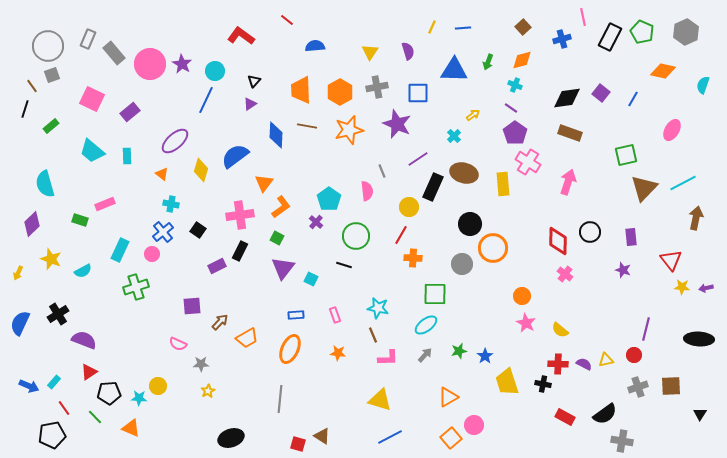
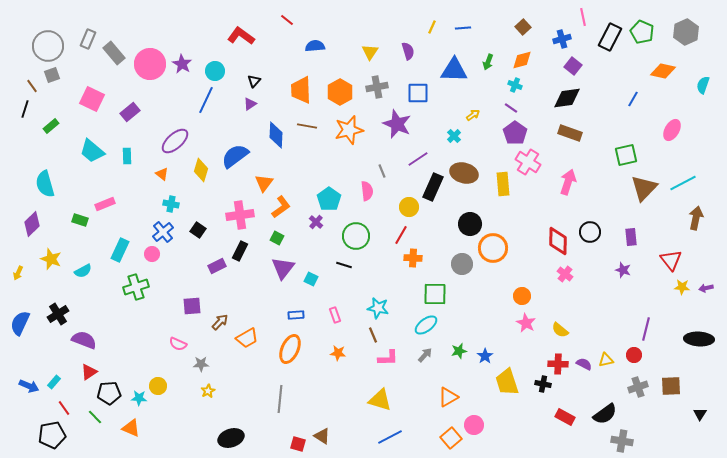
purple square at (601, 93): moved 28 px left, 27 px up
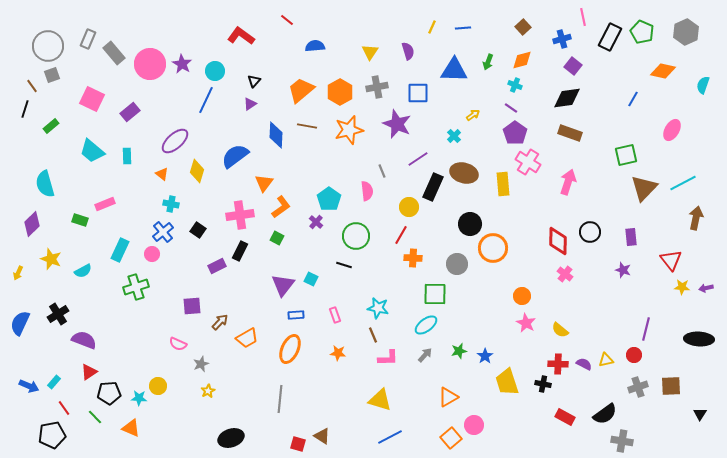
orange trapezoid at (301, 90): rotated 52 degrees clockwise
yellow diamond at (201, 170): moved 4 px left, 1 px down
gray circle at (462, 264): moved 5 px left
purple triangle at (283, 268): moved 17 px down
gray star at (201, 364): rotated 21 degrees counterclockwise
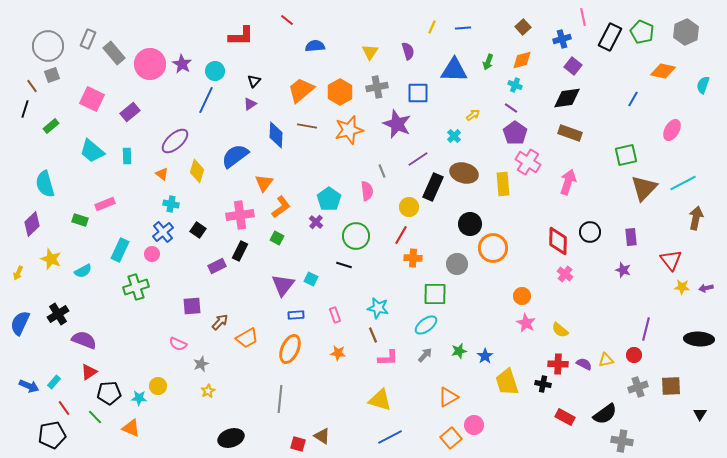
red L-shape at (241, 36): rotated 144 degrees clockwise
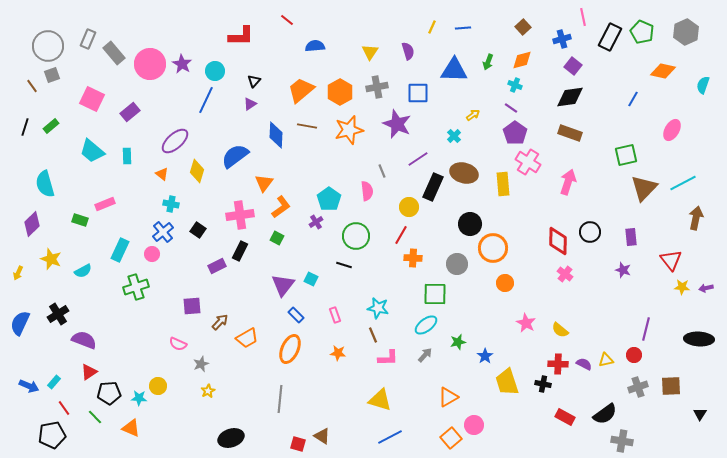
black diamond at (567, 98): moved 3 px right, 1 px up
black line at (25, 109): moved 18 px down
purple cross at (316, 222): rotated 16 degrees clockwise
orange circle at (522, 296): moved 17 px left, 13 px up
blue rectangle at (296, 315): rotated 49 degrees clockwise
green star at (459, 351): moved 1 px left, 9 px up
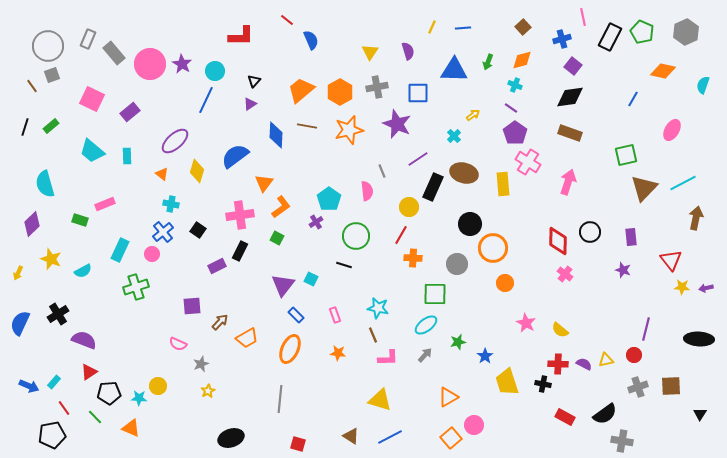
blue semicircle at (315, 46): moved 4 px left, 6 px up; rotated 72 degrees clockwise
brown triangle at (322, 436): moved 29 px right
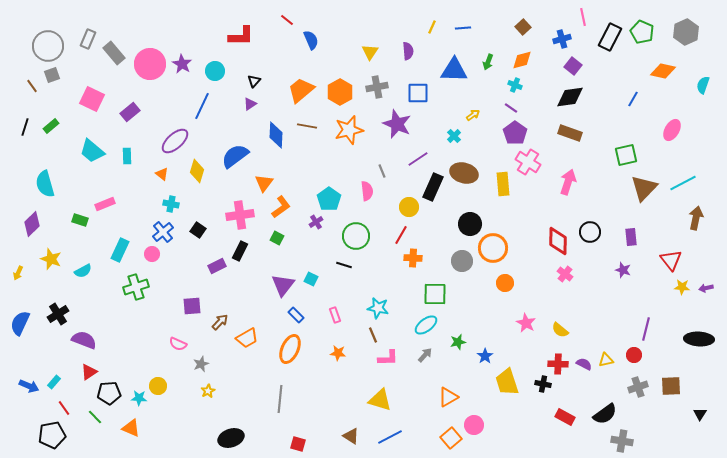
purple semicircle at (408, 51): rotated 12 degrees clockwise
blue line at (206, 100): moved 4 px left, 6 px down
gray circle at (457, 264): moved 5 px right, 3 px up
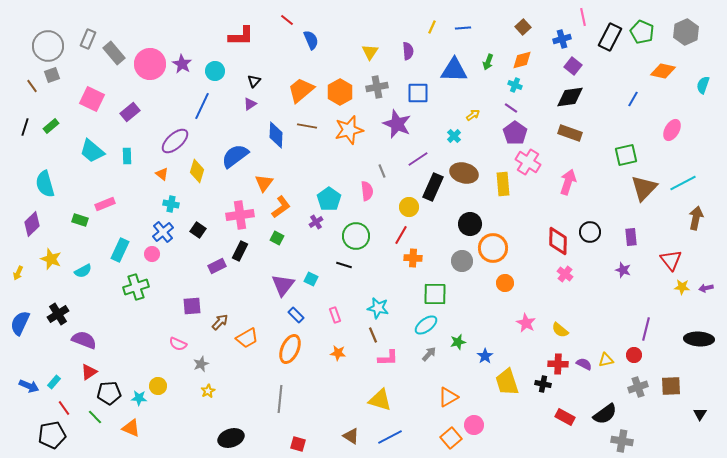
gray arrow at (425, 355): moved 4 px right, 1 px up
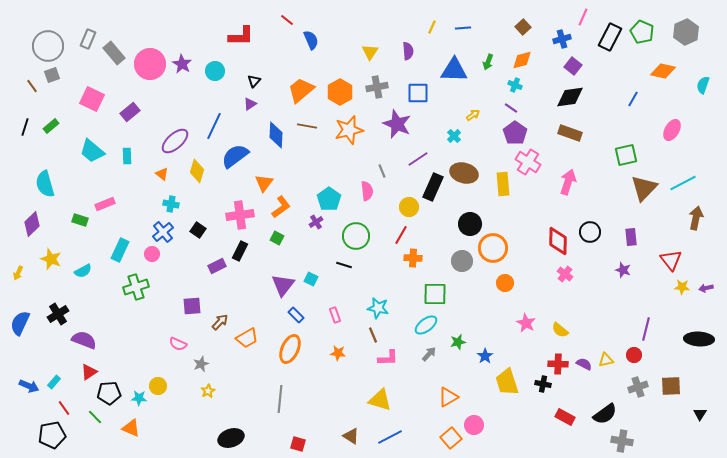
pink line at (583, 17): rotated 36 degrees clockwise
blue line at (202, 106): moved 12 px right, 20 px down
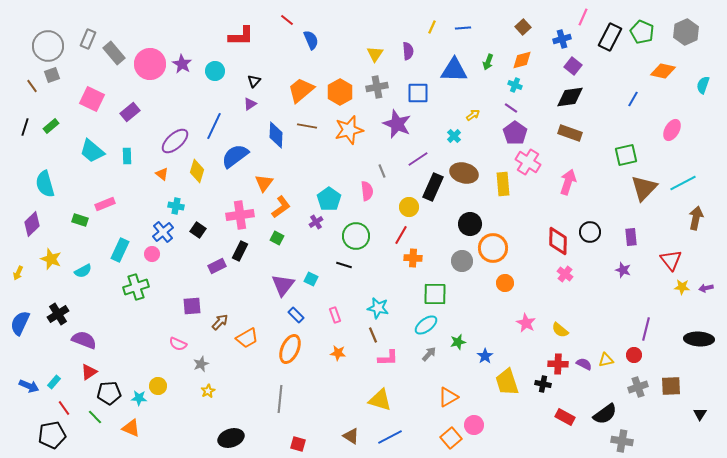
yellow triangle at (370, 52): moved 5 px right, 2 px down
cyan cross at (171, 204): moved 5 px right, 2 px down
